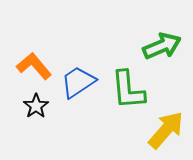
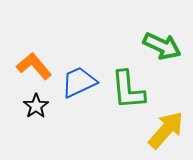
green arrow: rotated 48 degrees clockwise
blue trapezoid: moved 1 px right; rotated 9 degrees clockwise
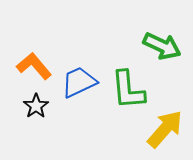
yellow arrow: moved 1 px left, 1 px up
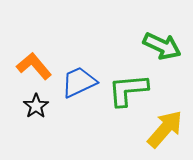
green L-shape: rotated 90 degrees clockwise
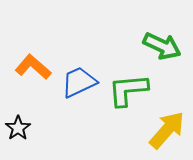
orange L-shape: moved 1 px left, 1 px down; rotated 9 degrees counterclockwise
black star: moved 18 px left, 22 px down
yellow arrow: moved 2 px right, 1 px down
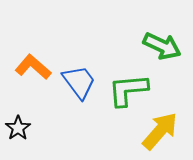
blue trapezoid: rotated 78 degrees clockwise
yellow arrow: moved 7 px left, 1 px down
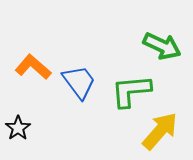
green L-shape: moved 3 px right, 1 px down
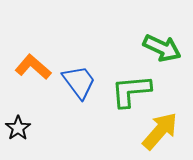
green arrow: moved 2 px down
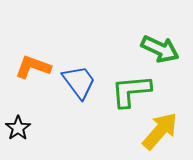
green arrow: moved 2 px left, 1 px down
orange L-shape: rotated 21 degrees counterclockwise
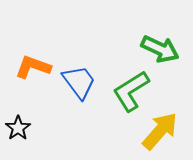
green L-shape: rotated 27 degrees counterclockwise
